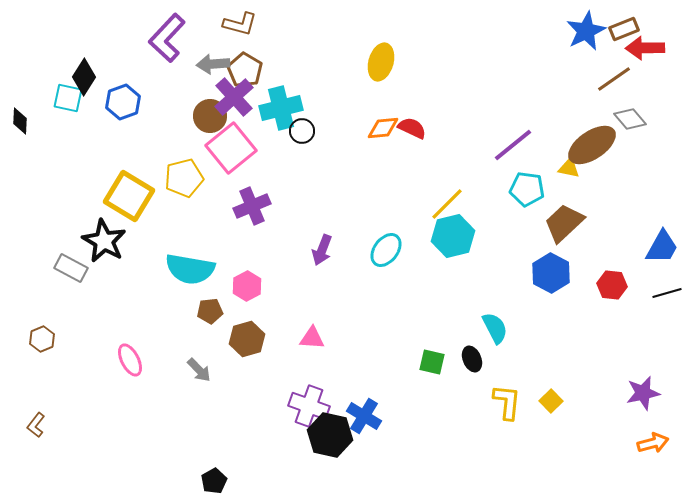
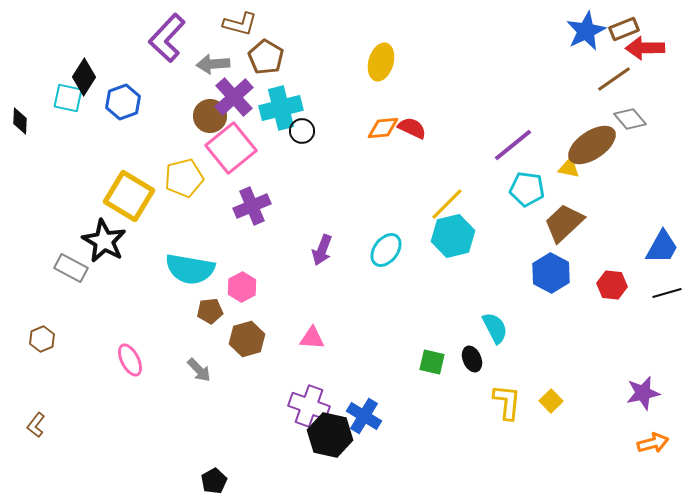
brown pentagon at (245, 70): moved 21 px right, 13 px up
pink hexagon at (247, 286): moved 5 px left, 1 px down
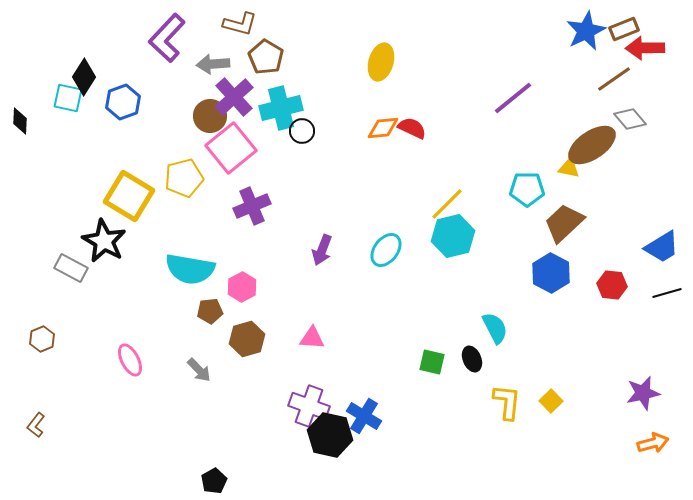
purple line at (513, 145): moved 47 px up
cyan pentagon at (527, 189): rotated 8 degrees counterclockwise
blue trapezoid at (662, 247): rotated 30 degrees clockwise
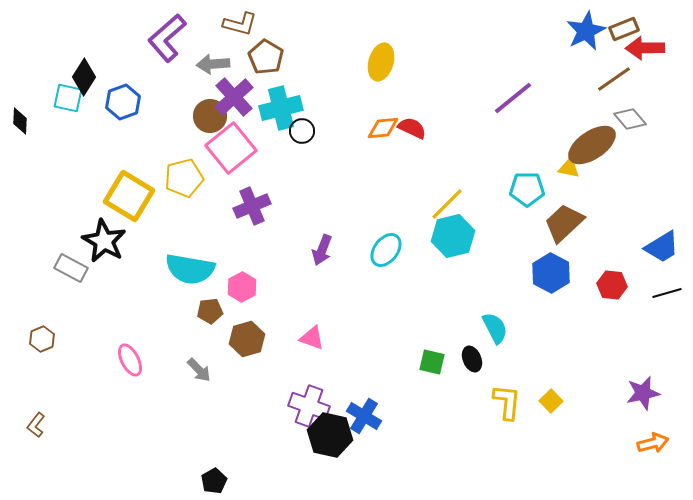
purple L-shape at (167, 38): rotated 6 degrees clockwise
pink triangle at (312, 338): rotated 16 degrees clockwise
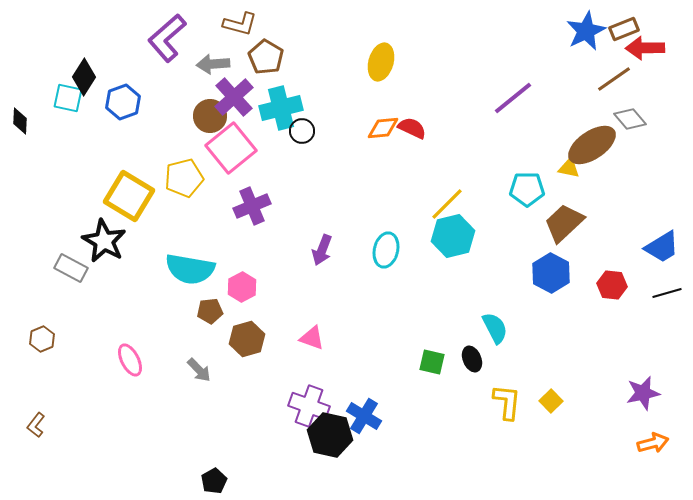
cyan ellipse at (386, 250): rotated 24 degrees counterclockwise
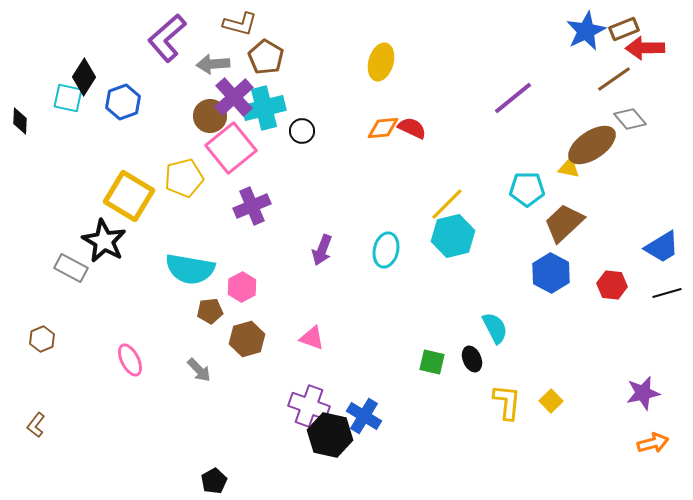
cyan cross at (281, 108): moved 17 px left
